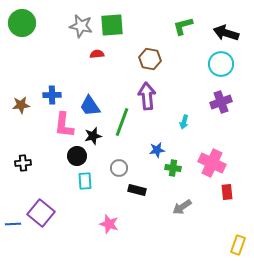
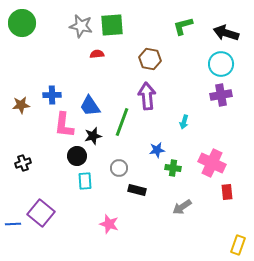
purple cross: moved 7 px up; rotated 10 degrees clockwise
black cross: rotated 14 degrees counterclockwise
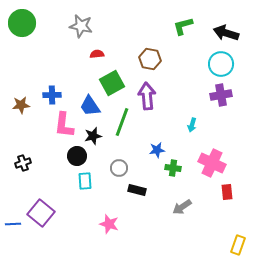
green square: moved 58 px down; rotated 25 degrees counterclockwise
cyan arrow: moved 8 px right, 3 px down
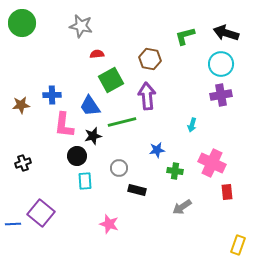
green L-shape: moved 2 px right, 10 px down
green square: moved 1 px left, 3 px up
green line: rotated 56 degrees clockwise
green cross: moved 2 px right, 3 px down
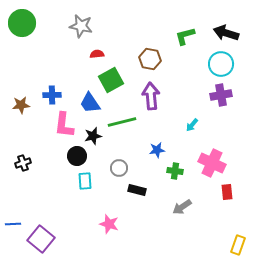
purple arrow: moved 4 px right
blue trapezoid: moved 3 px up
cyan arrow: rotated 24 degrees clockwise
purple square: moved 26 px down
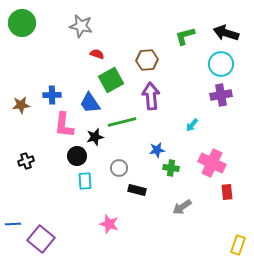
red semicircle: rotated 24 degrees clockwise
brown hexagon: moved 3 px left, 1 px down; rotated 15 degrees counterclockwise
black star: moved 2 px right, 1 px down
black cross: moved 3 px right, 2 px up
green cross: moved 4 px left, 3 px up
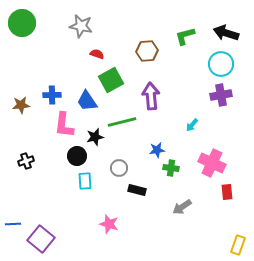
brown hexagon: moved 9 px up
blue trapezoid: moved 3 px left, 2 px up
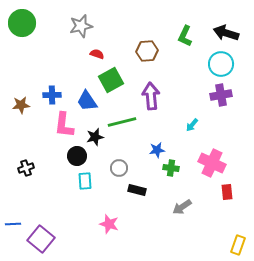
gray star: rotated 25 degrees counterclockwise
green L-shape: rotated 50 degrees counterclockwise
black cross: moved 7 px down
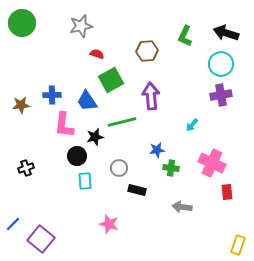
gray arrow: rotated 42 degrees clockwise
blue line: rotated 42 degrees counterclockwise
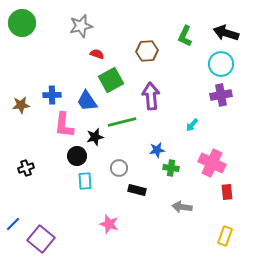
yellow rectangle: moved 13 px left, 9 px up
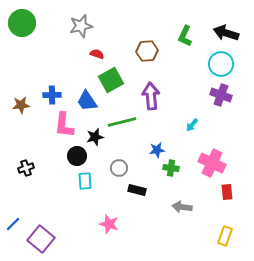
purple cross: rotated 30 degrees clockwise
